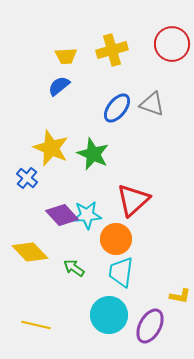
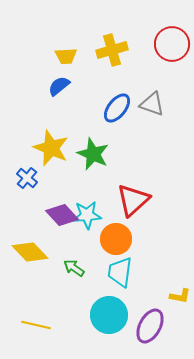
cyan trapezoid: moved 1 px left
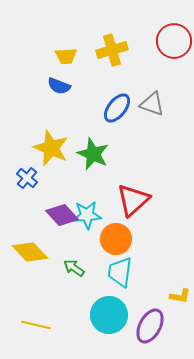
red circle: moved 2 px right, 3 px up
blue semicircle: rotated 120 degrees counterclockwise
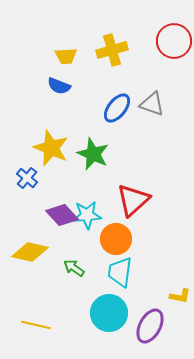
yellow diamond: rotated 33 degrees counterclockwise
cyan circle: moved 2 px up
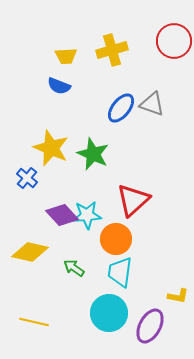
blue ellipse: moved 4 px right
yellow L-shape: moved 2 px left
yellow line: moved 2 px left, 3 px up
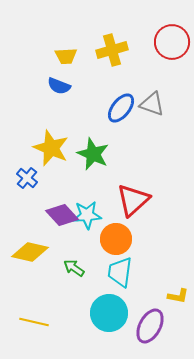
red circle: moved 2 px left, 1 px down
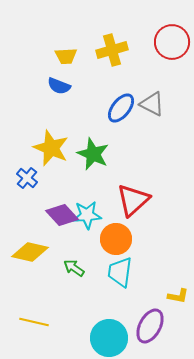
gray triangle: rotated 8 degrees clockwise
cyan circle: moved 25 px down
